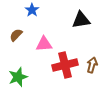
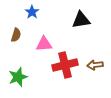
blue star: moved 2 px down
brown semicircle: rotated 152 degrees clockwise
brown arrow: moved 3 px right; rotated 112 degrees counterclockwise
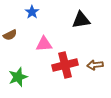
brown semicircle: moved 6 px left; rotated 48 degrees clockwise
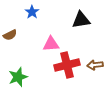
pink triangle: moved 7 px right
red cross: moved 2 px right
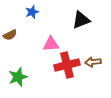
blue star: rotated 16 degrees clockwise
black triangle: rotated 12 degrees counterclockwise
brown arrow: moved 2 px left, 3 px up
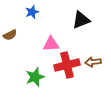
green star: moved 17 px right
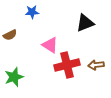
blue star: rotated 16 degrees clockwise
black triangle: moved 4 px right, 3 px down
pink triangle: moved 1 px left, 1 px down; rotated 36 degrees clockwise
brown arrow: moved 3 px right, 3 px down
green star: moved 21 px left
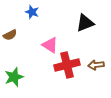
blue star: rotated 24 degrees clockwise
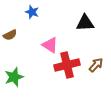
black triangle: rotated 18 degrees clockwise
brown arrow: rotated 140 degrees clockwise
